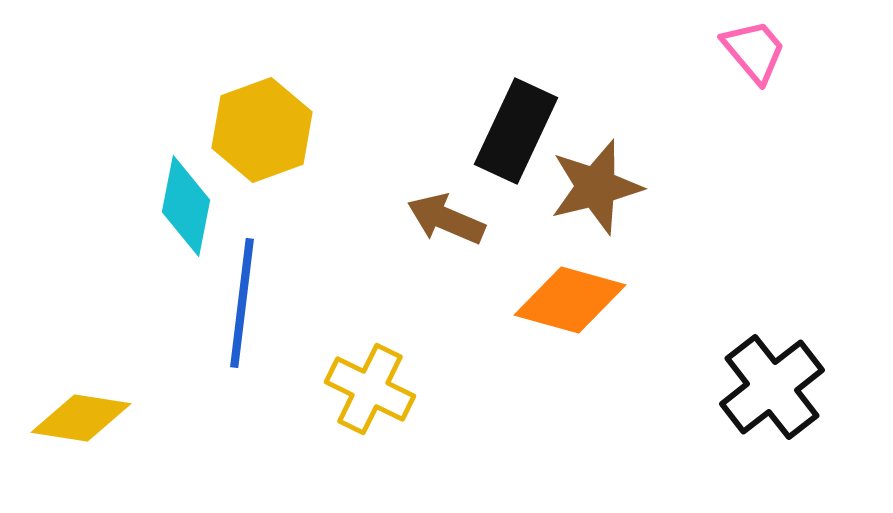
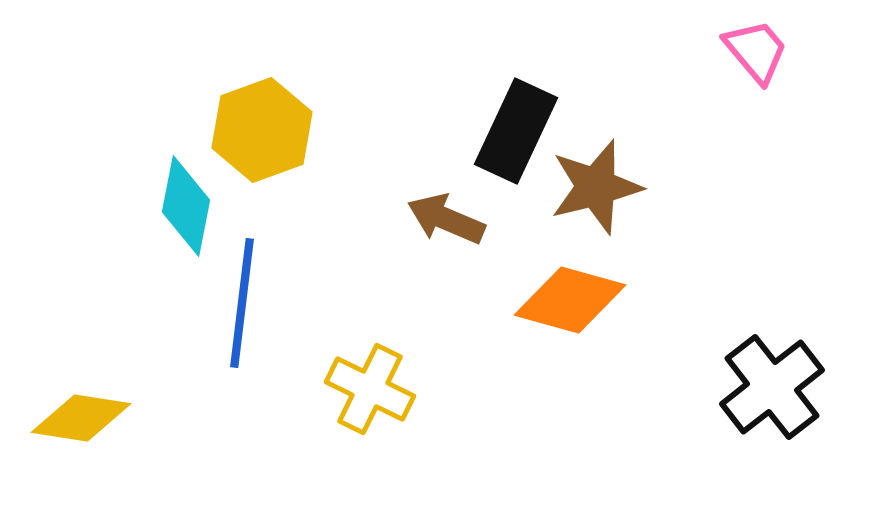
pink trapezoid: moved 2 px right
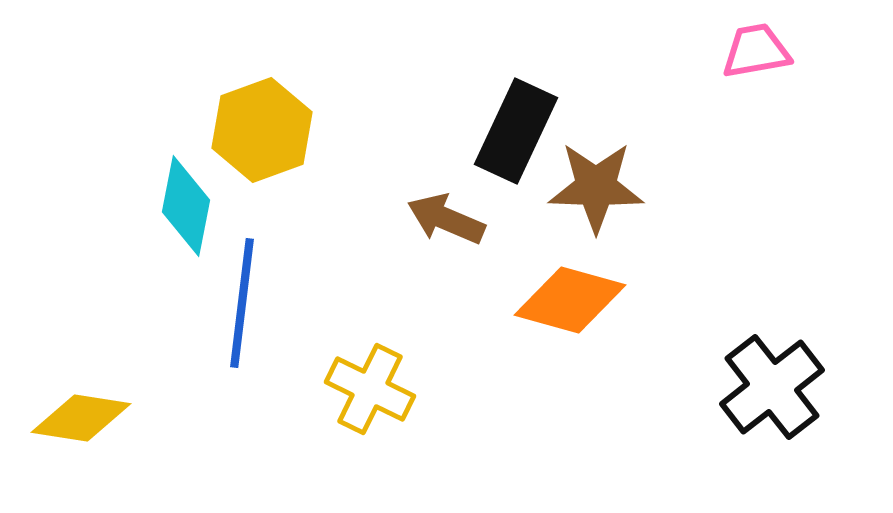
pink trapezoid: rotated 60 degrees counterclockwise
brown star: rotated 16 degrees clockwise
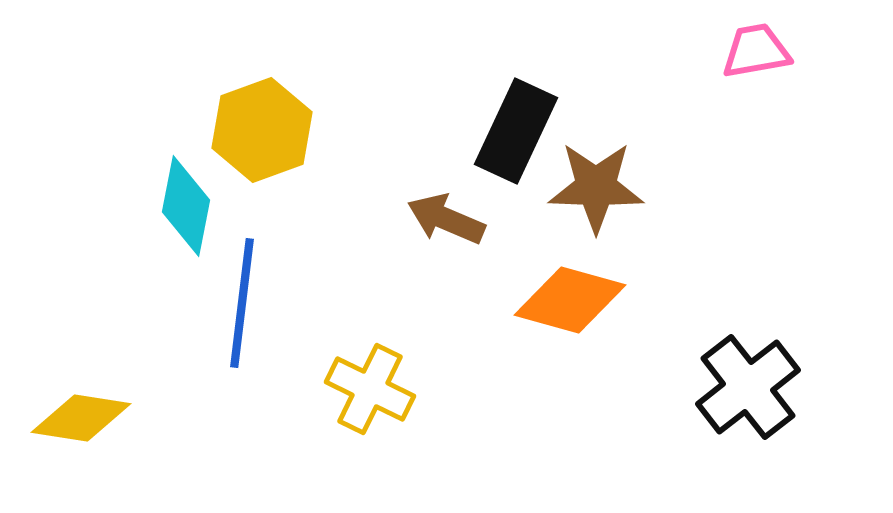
black cross: moved 24 px left
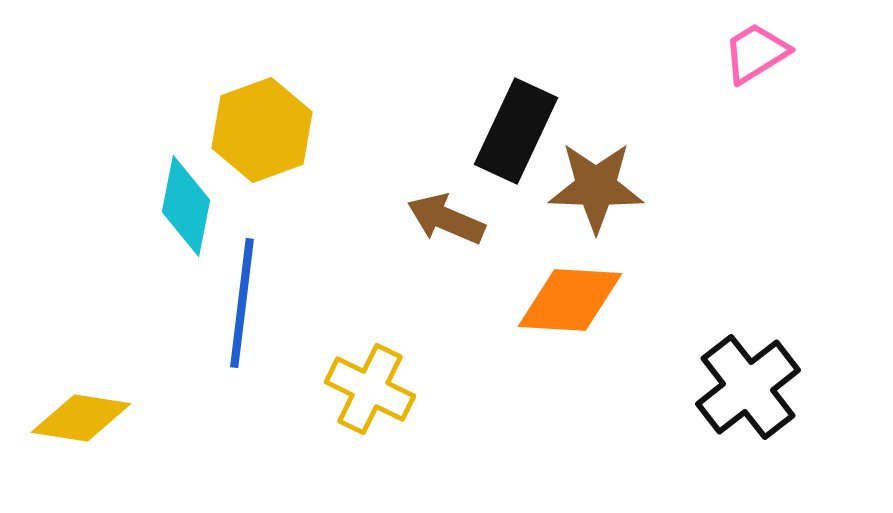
pink trapezoid: moved 2 px down; rotated 22 degrees counterclockwise
orange diamond: rotated 12 degrees counterclockwise
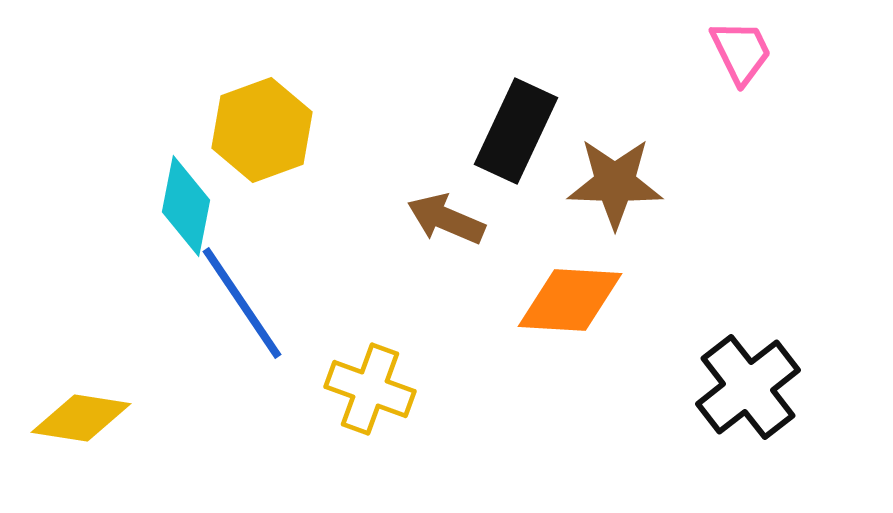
pink trapezoid: moved 15 px left, 1 px up; rotated 96 degrees clockwise
brown star: moved 19 px right, 4 px up
blue line: rotated 41 degrees counterclockwise
yellow cross: rotated 6 degrees counterclockwise
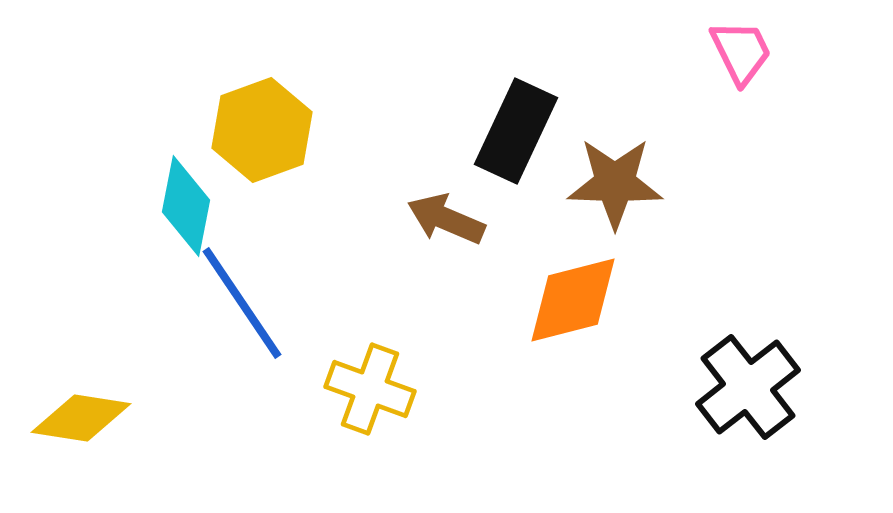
orange diamond: moved 3 px right; rotated 18 degrees counterclockwise
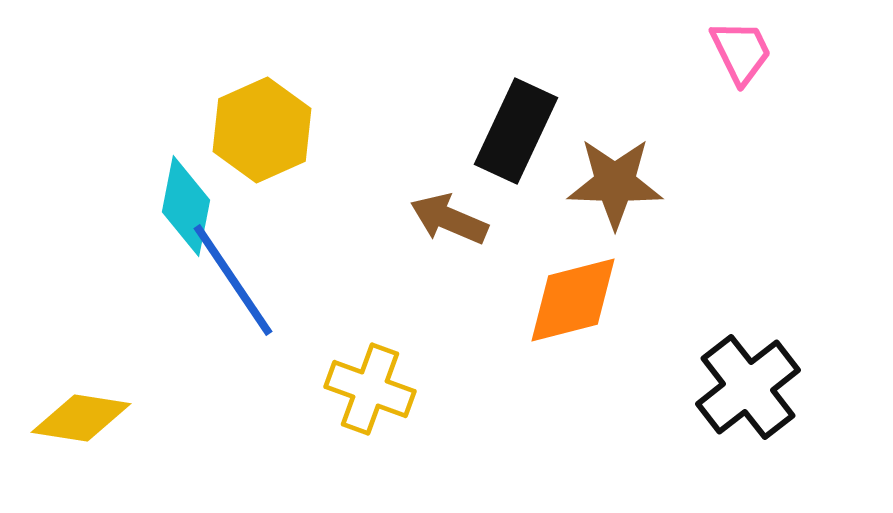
yellow hexagon: rotated 4 degrees counterclockwise
brown arrow: moved 3 px right
blue line: moved 9 px left, 23 px up
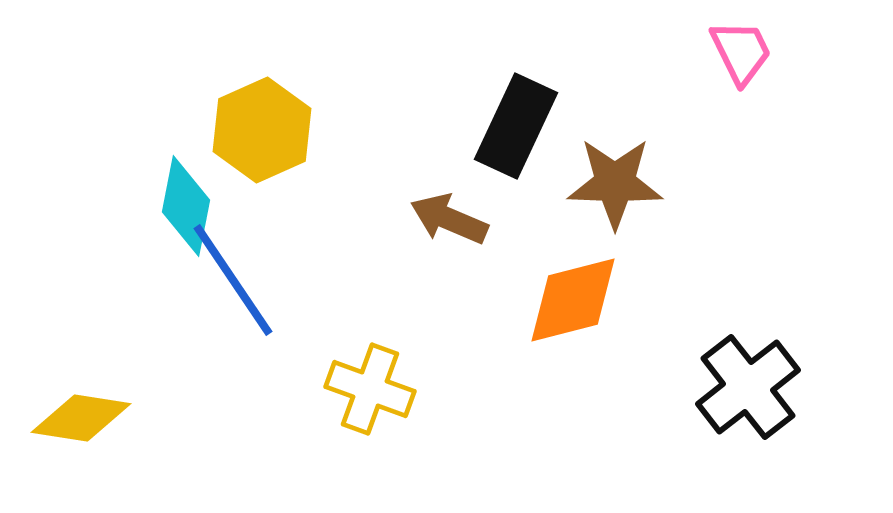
black rectangle: moved 5 px up
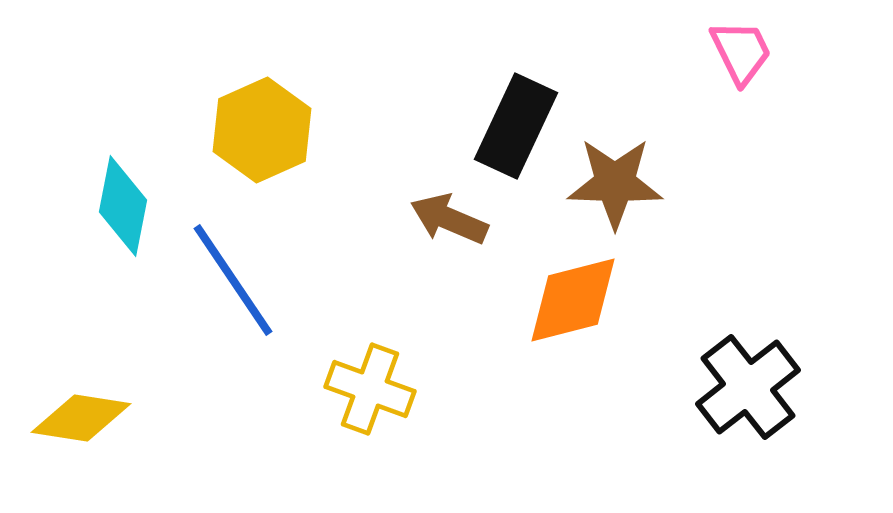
cyan diamond: moved 63 px left
